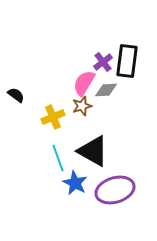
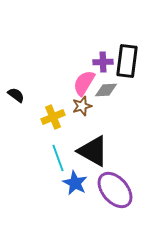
purple cross: rotated 36 degrees clockwise
purple ellipse: rotated 66 degrees clockwise
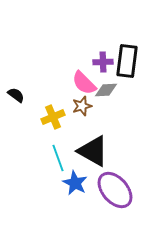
pink semicircle: rotated 76 degrees counterclockwise
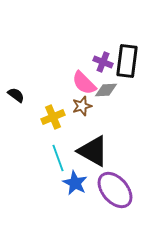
purple cross: rotated 24 degrees clockwise
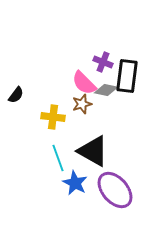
black rectangle: moved 15 px down
gray diamond: rotated 15 degrees clockwise
black semicircle: rotated 90 degrees clockwise
brown star: moved 2 px up
yellow cross: rotated 30 degrees clockwise
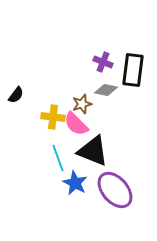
black rectangle: moved 6 px right, 6 px up
pink semicircle: moved 8 px left, 41 px down
black triangle: rotated 8 degrees counterclockwise
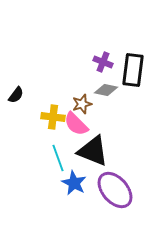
blue star: moved 1 px left
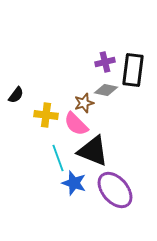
purple cross: moved 2 px right; rotated 36 degrees counterclockwise
brown star: moved 2 px right, 1 px up
yellow cross: moved 7 px left, 2 px up
blue star: rotated 10 degrees counterclockwise
